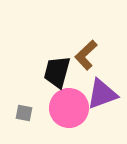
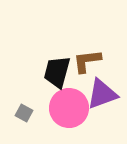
brown L-shape: moved 1 px right, 6 px down; rotated 36 degrees clockwise
gray square: rotated 18 degrees clockwise
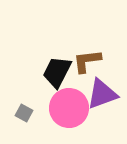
black trapezoid: rotated 12 degrees clockwise
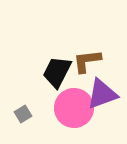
pink circle: moved 5 px right
gray square: moved 1 px left, 1 px down; rotated 30 degrees clockwise
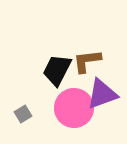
black trapezoid: moved 2 px up
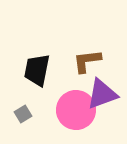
black trapezoid: moved 20 px left; rotated 16 degrees counterclockwise
pink circle: moved 2 px right, 2 px down
